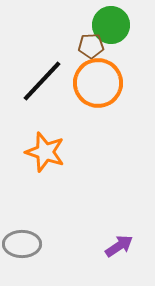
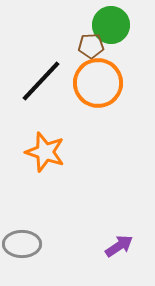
black line: moved 1 px left
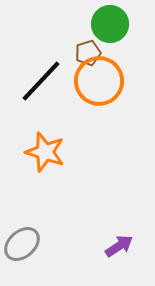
green circle: moved 1 px left, 1 px up
brown pentagon: moved 3 px left, 7 px down; rotated 15 degrees counterclockwise
orange circle: moved 1 px right, 2 px up
gray ellipse: rotated 42 degrees counterclockwise
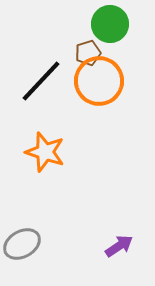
gray ellipse: rotated 12 degrees clockwise
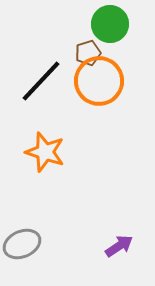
gray ellipse: rotated 6 degrees clockwise
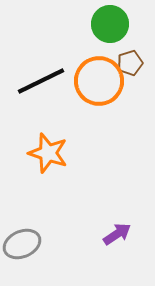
brown pentagon: moved 42 px right, 10 px down
black line: rotated 21 degrees clockwise
orange star: moved 3 px right, 1 px down
purple arrow: moved 2 px left, 12 px up
